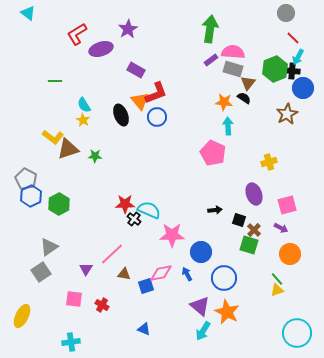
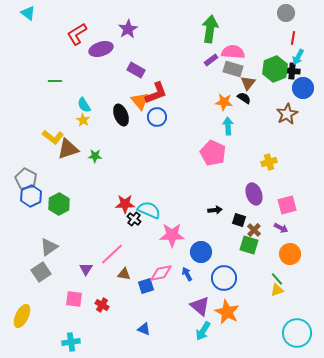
red line at (293, 38): rotated 56 degrees clockwise
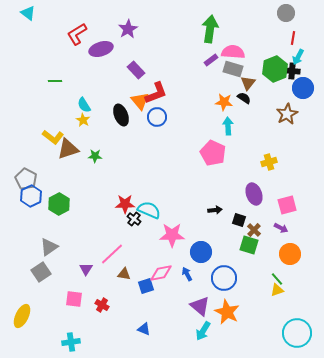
purple rectangle at (136, 70): rotated 18 degrees clockwise
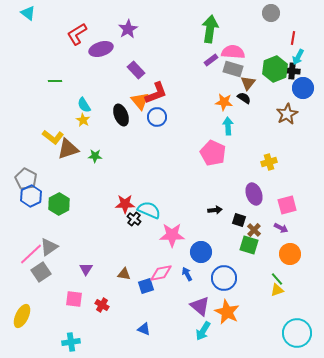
gray circle at (286, 13): moved 15 px left
pink line at (112, 254): moved 81 px left
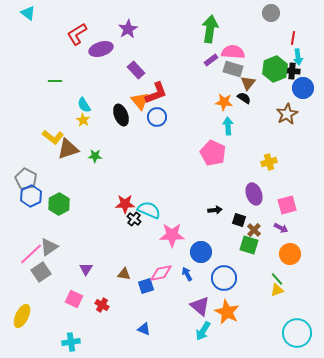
cyan arrow at (298, 57): rotated 35 degrees counterclockwise
pink square at (74, 299): rotated 18 degrees clockwise
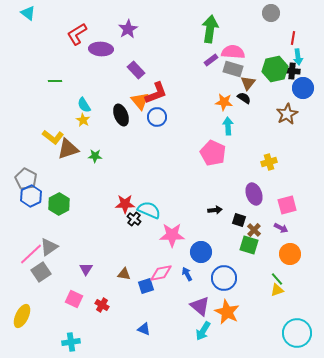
purple ellipse at (101, 49): rotated 20 degrees clockwise
green hexagon at (275, 69): rotated 10 degrees clockwise
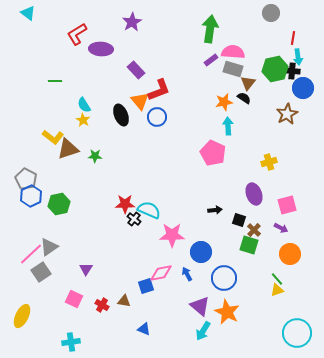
purple star at (128, 29): moved 4 px right, 7 px up
red L-shape at (156, 93): moved 3 px right, 3 px up
orange star at (224, 102): rotated 18 degrees counterclockwise
green hexagon at (59, 204): rotated 15 degrees clockwise
brown triangle at (124, 274): moved 27 px down
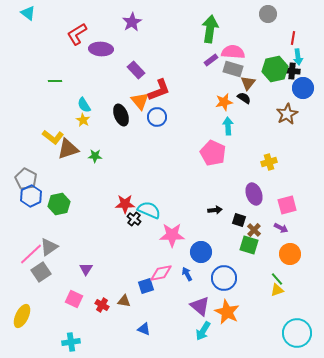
gray circle at (271, 13): moved 3 px left, 1 px down
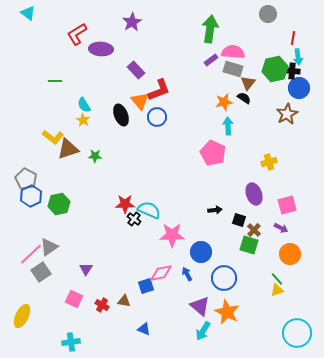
blue circle at (303, 88): moved 4 px left
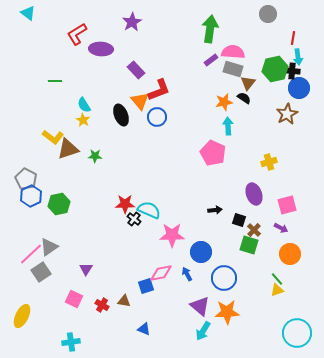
orange star at (227, 312): rotated 30 degrees counterclockwise
